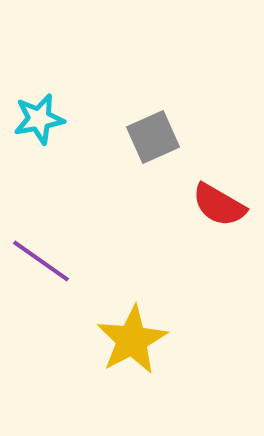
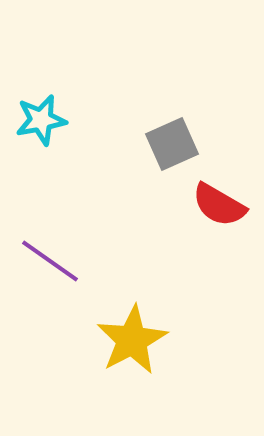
cyan star: moved 2 px right, 1 px down
gray square: moved 19 px right, 7 px down
purple line: moved 9 px right
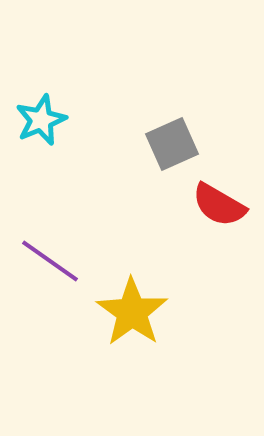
cyan star: rotated 12 degrees counterclockwise
yellow star: moved 28 px up; rotated 8 degrees counterclockwise
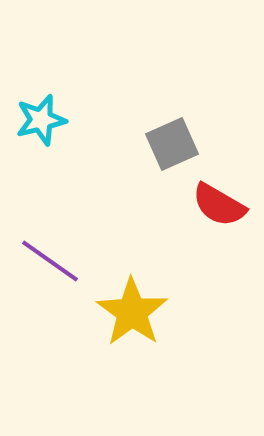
cyan star: rotated 9 degrees clockwise
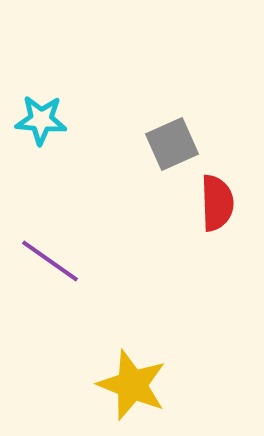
cyan star: rotated 18 degrees clockwise
red semicircle: moved 2 px left, 2 px up; rotated 122 degrees counterclockwise
yellow star: moved 73 px down; rotated 14 degrees counterclockwise
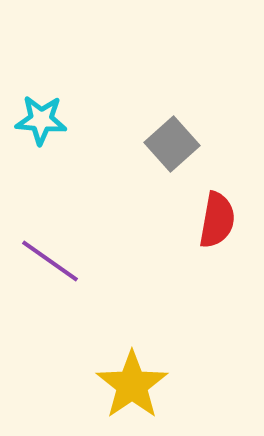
gray square: rotated 18 degrees counterclockwise
red semicircle: moved 17 px down; rotated 12 degrees clockwise
yellow star: rotated 16 degrees clockwise
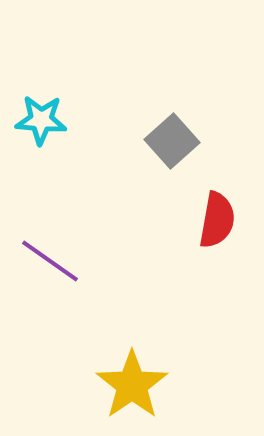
gray square: moved 3 px up
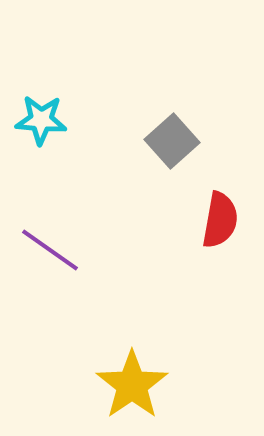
red semicircle: moved 3 px right
purple line: moved 11 px up
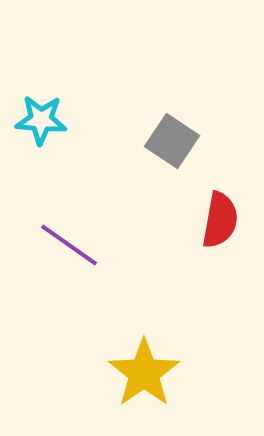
gray square: rotated 14 degrees counterclockwise
purple line: moved 19 px right, 5 px up
yellow star: moved 12 px right, 12 px up
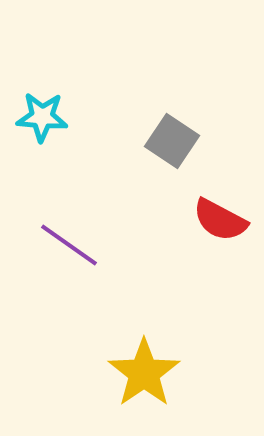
cyan star: moved 1 px right, 3 px up
red semicircle: rotated 108 degrees clockwise
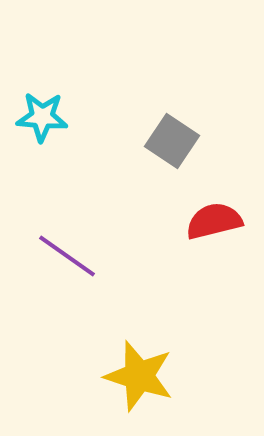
red semicircle: moved 6 px left, 1 px down; rotated 138 degrees clockwise
purple line: moved 2 px left, 11 px down
yellow star: moved 5 px left, 3 px down; rotated 20 degrees counterclockwise
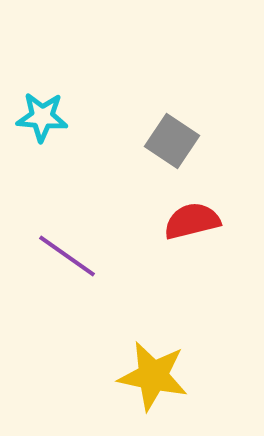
red semicircle: moved 22 px left
yellow star: moved 14 px right; rotated 6 degrees counterclockwise
